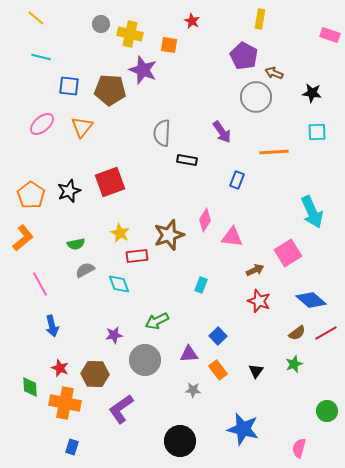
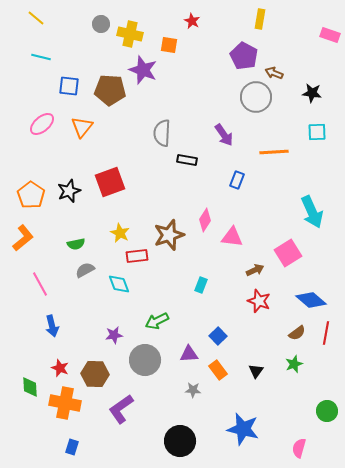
purple arrow at (222, 132): moved 2 px right, 3 px down
red line at (326, 333): rotated 50 degrees counterclockwise
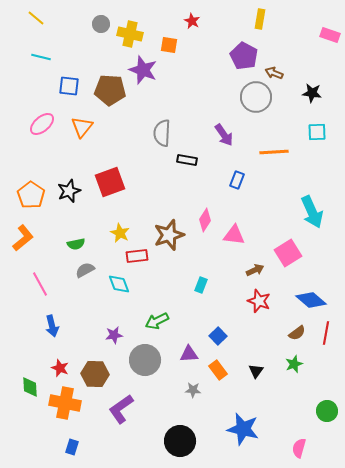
pink triangle at (232, 237): moved 2 px right, 2 px up
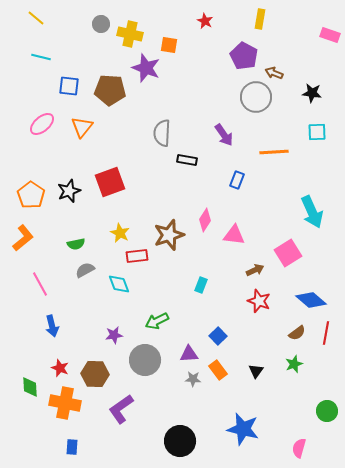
red star at (192, 21): moved 13 px right
purple star at (143, 70): moved 3 px right, 2 px up
gray star at (193, 390): moved 11 px up
blue rectangle at (72, 447): rotated 14 degrees counterclockwise
